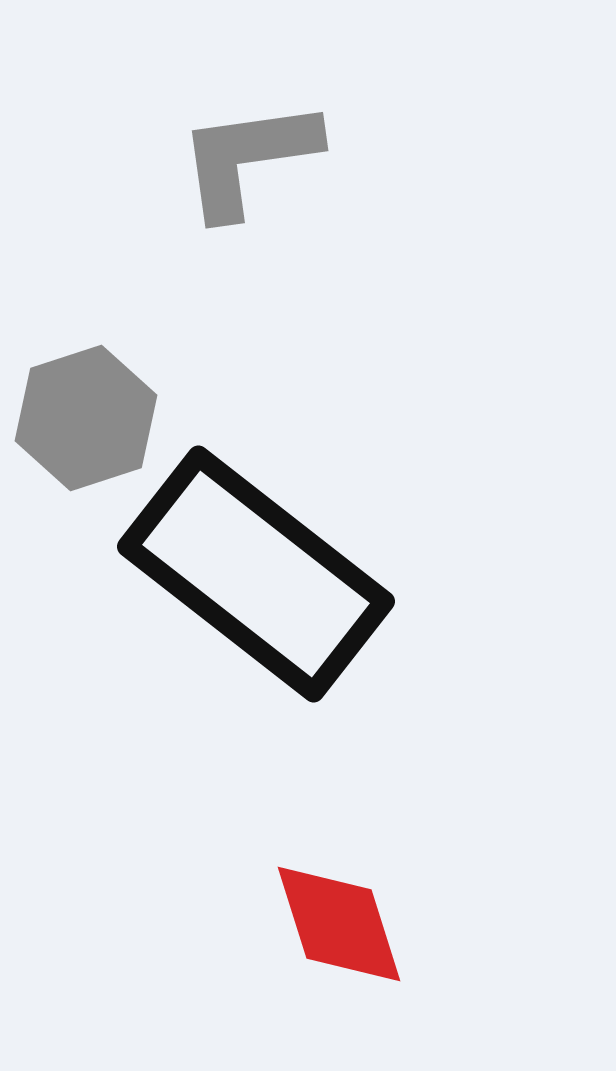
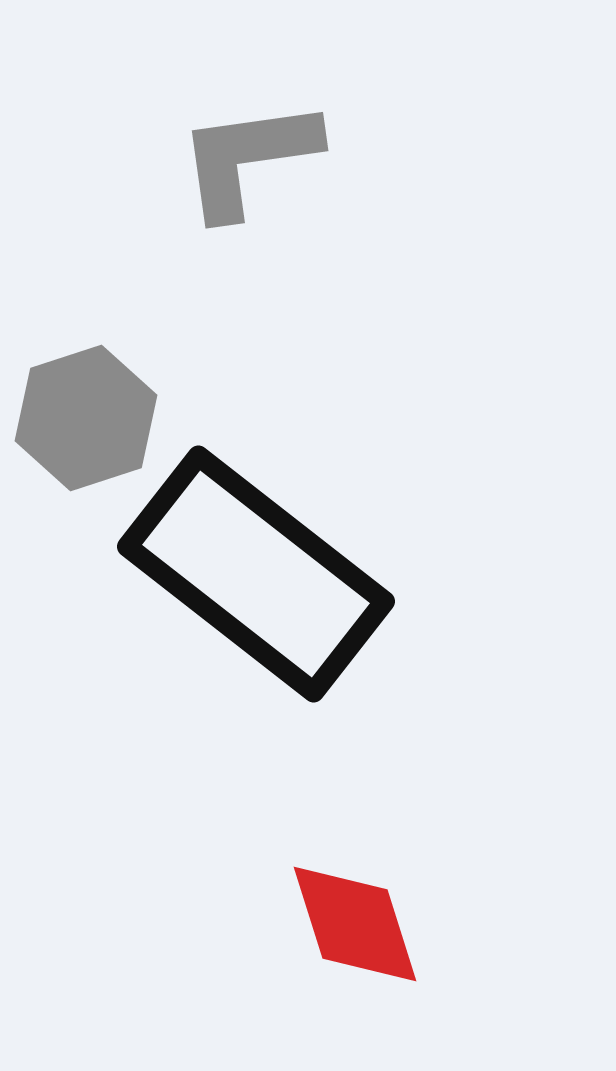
red diamond: moved 16 px right
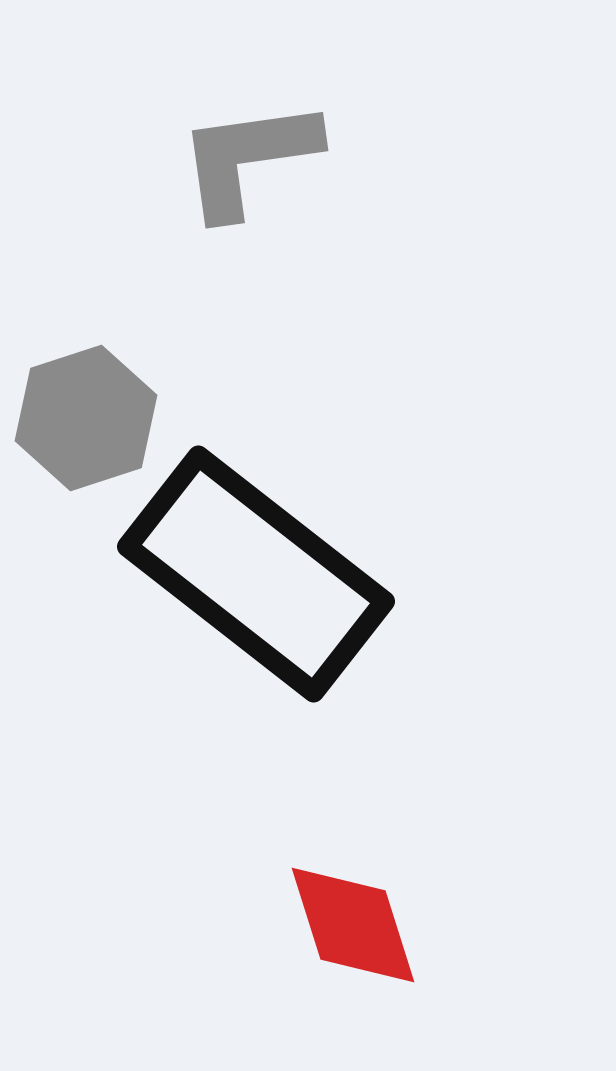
red diamond: moved 2 px left, 1 px down
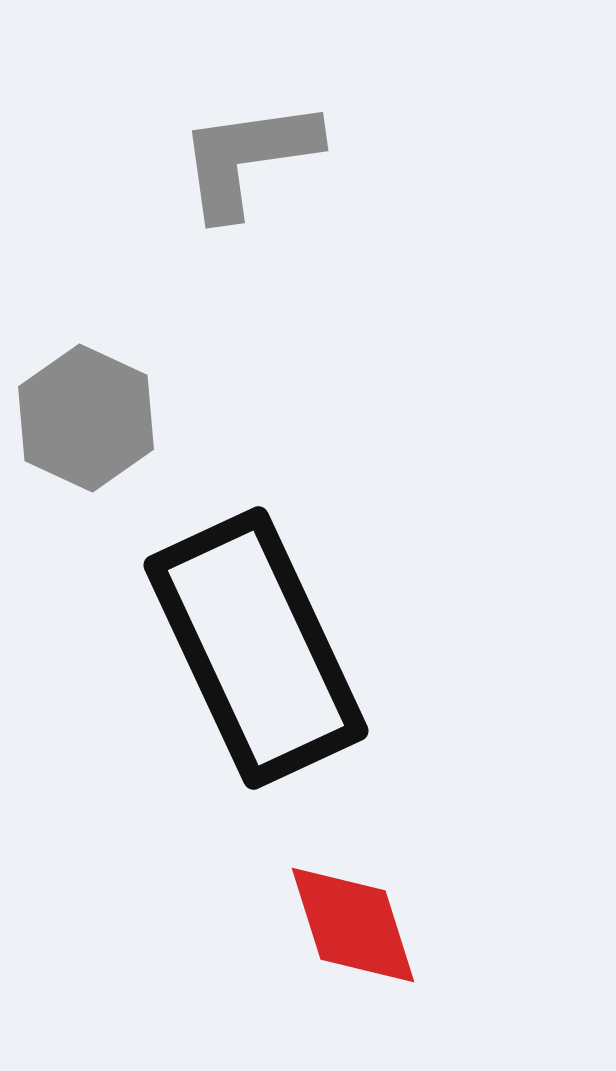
gray hexagon: rotated 17 degrees counterclockwise
black rectangle: moved 74 px down; rotated 27 degrees clockwise
